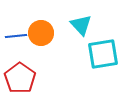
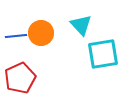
red pentagon: rotated 12 degrees clockwise
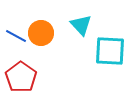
blue line: rotated 35 degrees clockwise
cyan square: moved 7 px right, 3 px up; rotated 12 degrees clockwise
red pentagon: moved 1 px right, 1 px up; rotated 12 degrees counterclockwise
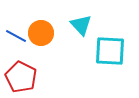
red pentagon: rotated 8 degrees counterclockwise
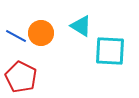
cyan triangle: moved 1 px down; rotated 15 degrees counterclockwise
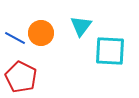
cyan triangle: rotated 35 degrees clockwise
blue line: moved 1 px left, 2 px down
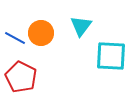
cyan square: moved 1 px right, 5 px down
